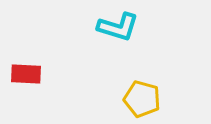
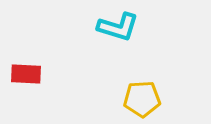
yellow pentagon: rotated 18 degrees counterclockwise
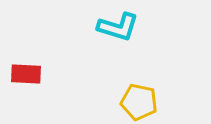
yellow pentagon: moved 3 px left, 3 px down; rotated 15 degrees clockwise
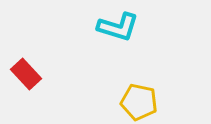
red rectangle: rotated 44 degrees clockwise
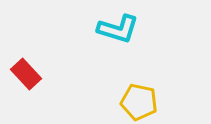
cyan L-shape: moved 2 px down
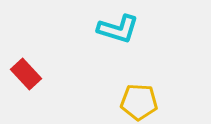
yellow pentagon: rotated 9 degrees counterclockwise
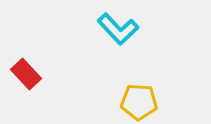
cyan L-shape: rotated 30 degrees clockwise
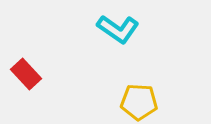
cyan L-shape: rotated 12 degrees counterclockwise
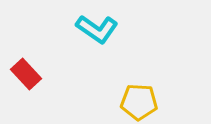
cyan L-shape: moved 21 px left
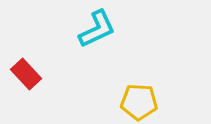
cyan L-shape: rotated 60 degrees counterclockwise
